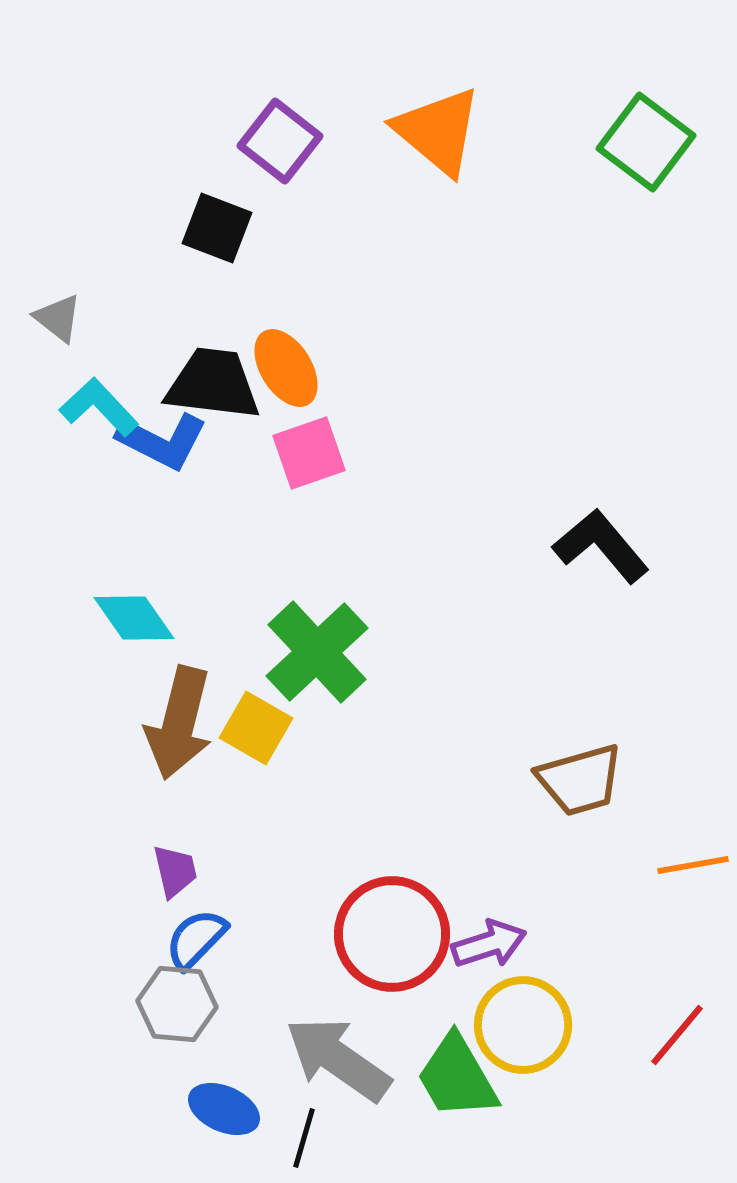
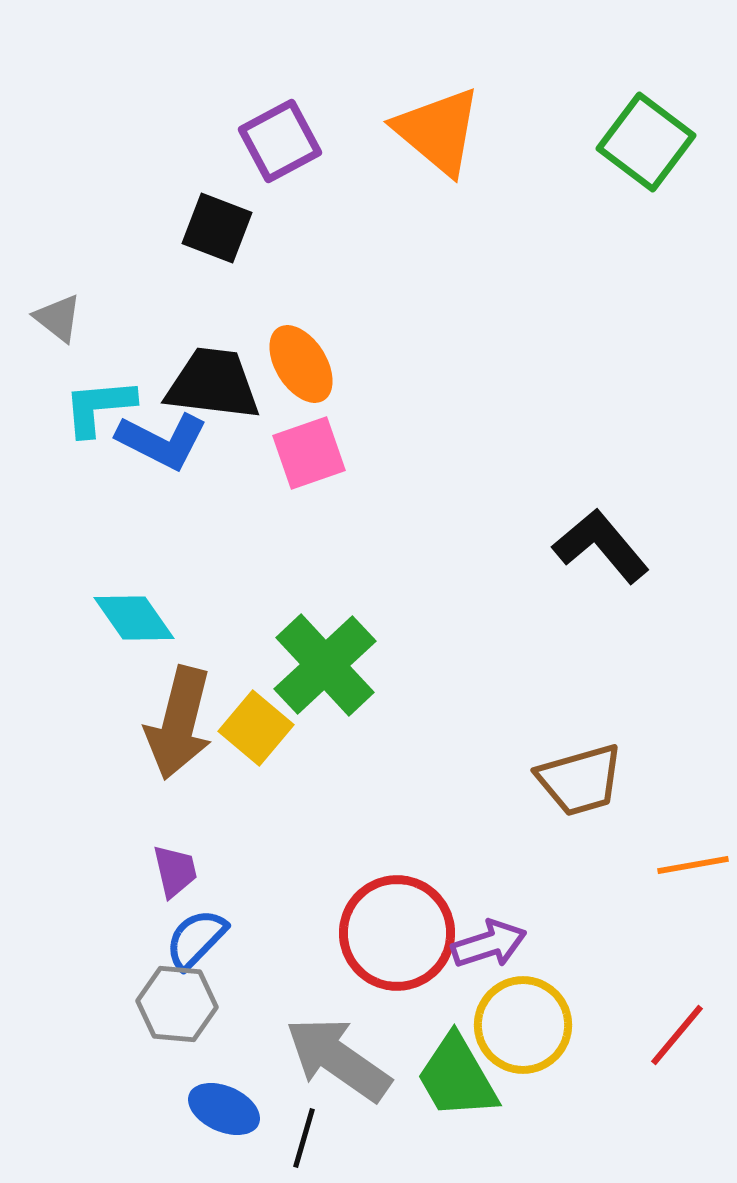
purple square: rotated 24 degrees clockwise
orange ellipse: moved 15 px right, 4 px up
cyan L-shape: rotated 52 degrees counterclockwise
green cross: moved 8 px right, 13 px down
yellow square: rotated 10 degrees clockwise
red circle: moved 5 px right, 1 px up
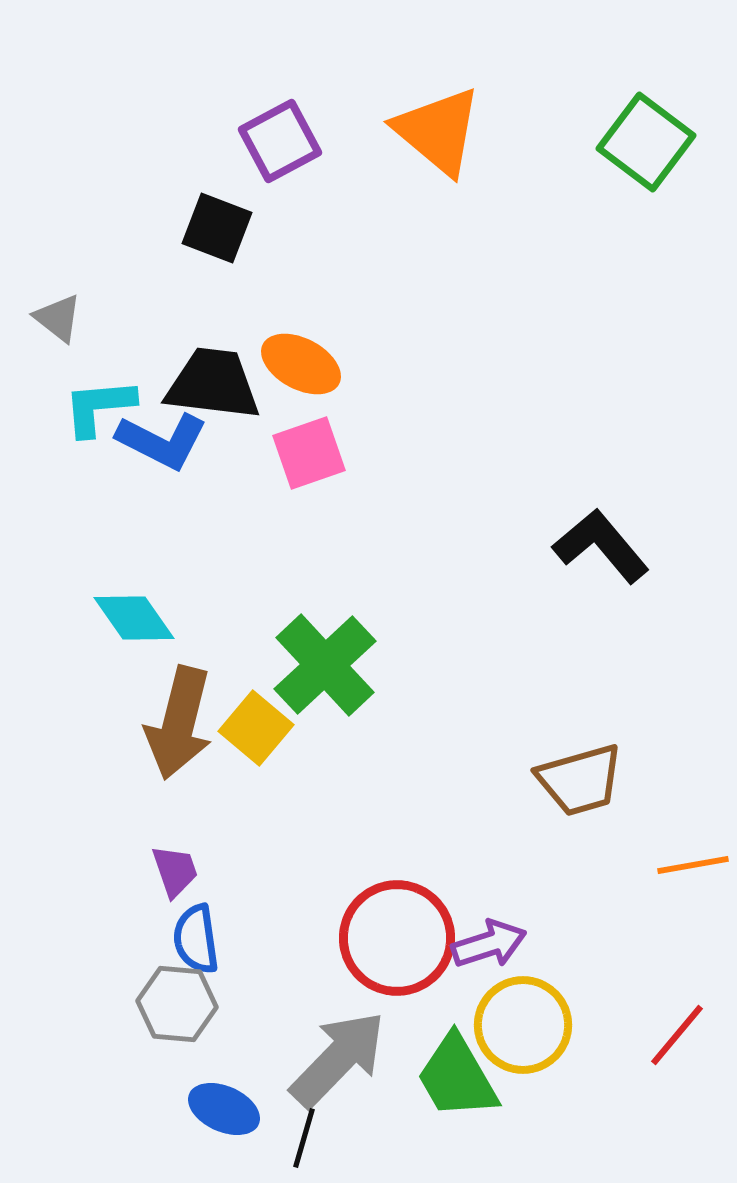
orange ellipse: rotated 30 degrees counterclockwise
purple trapezoid: rotated 6 degrees counterclockwise
red circle: moved 5 px down
blue semicircle: rotated 52 degrees counterclockwise
gray arrow: rotated 99 degrees clockwise
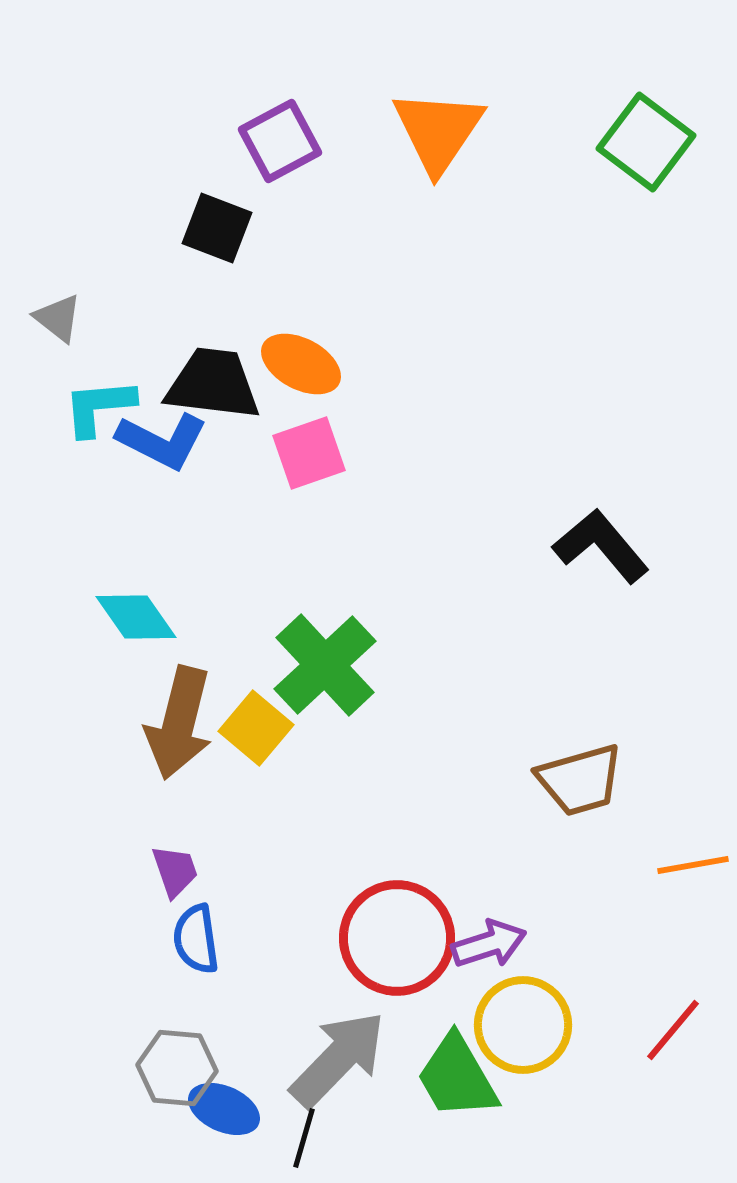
orange triangle: rotated 24 degrees clockwise
cyan diamond: moved 2 px right, 1 px up
gray hexagon: moved 64 px down
red line: moved 4 px left, 5 px up
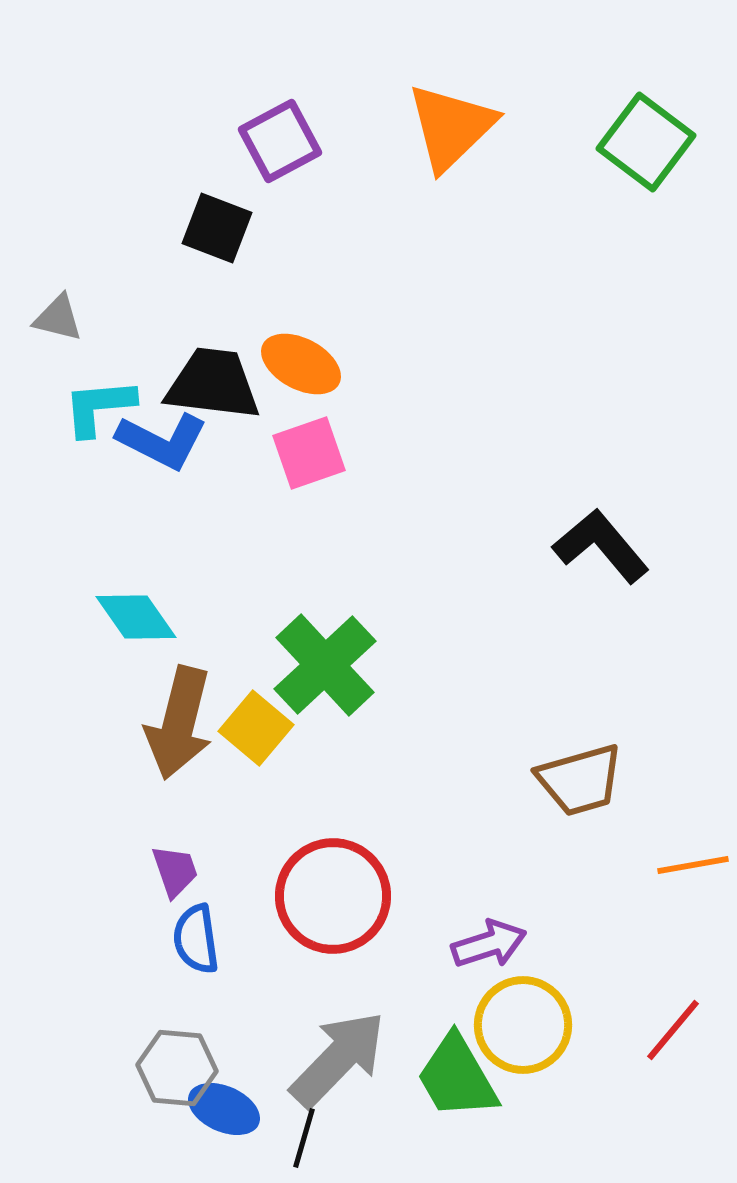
orange triangle: moved 13 px right, 4 px up; rotated 12 degrees clockwise
gray triangle: rotated 24 degrees counterclockwise
red circle: moved 64 px left, 42 px up
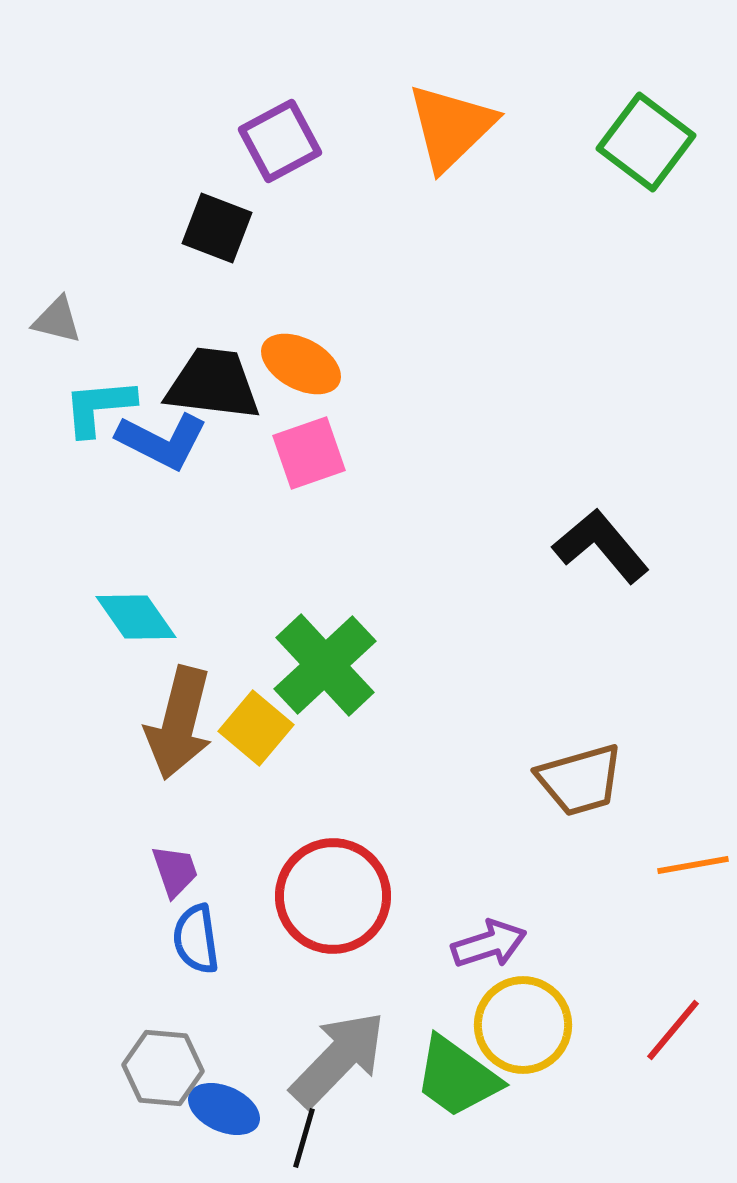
gray triangle: moved 1 px left, 2 px down
gray hexagon: moved 14 px left
green trapezoid: rotated 24 degrees counterclockwise
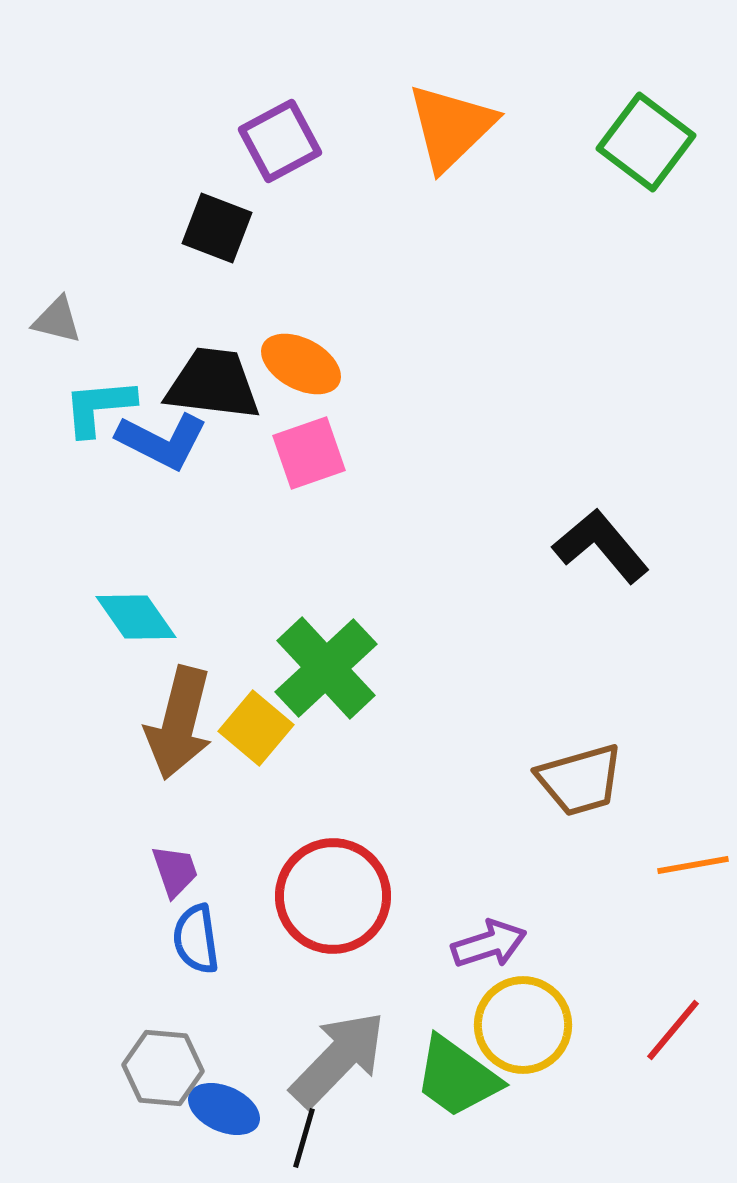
green cross: moved 1 px right, 3 px down
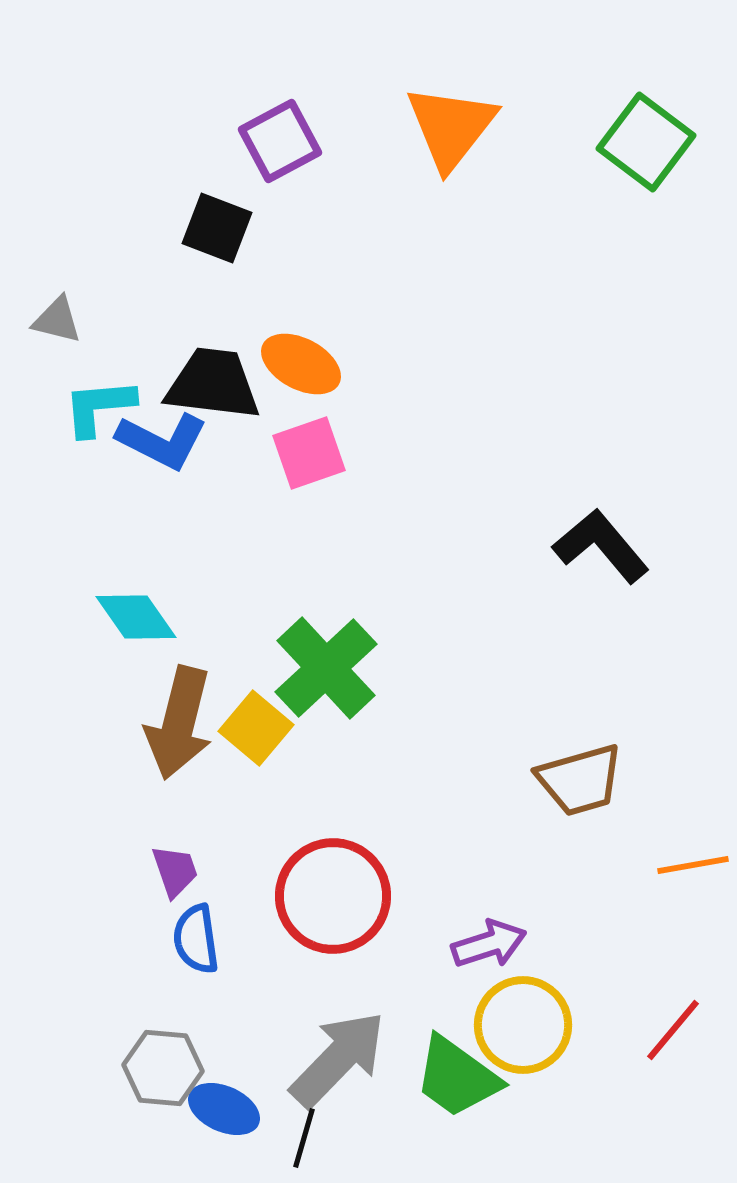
orange triangle: rotated 8 degrees counterclockwise
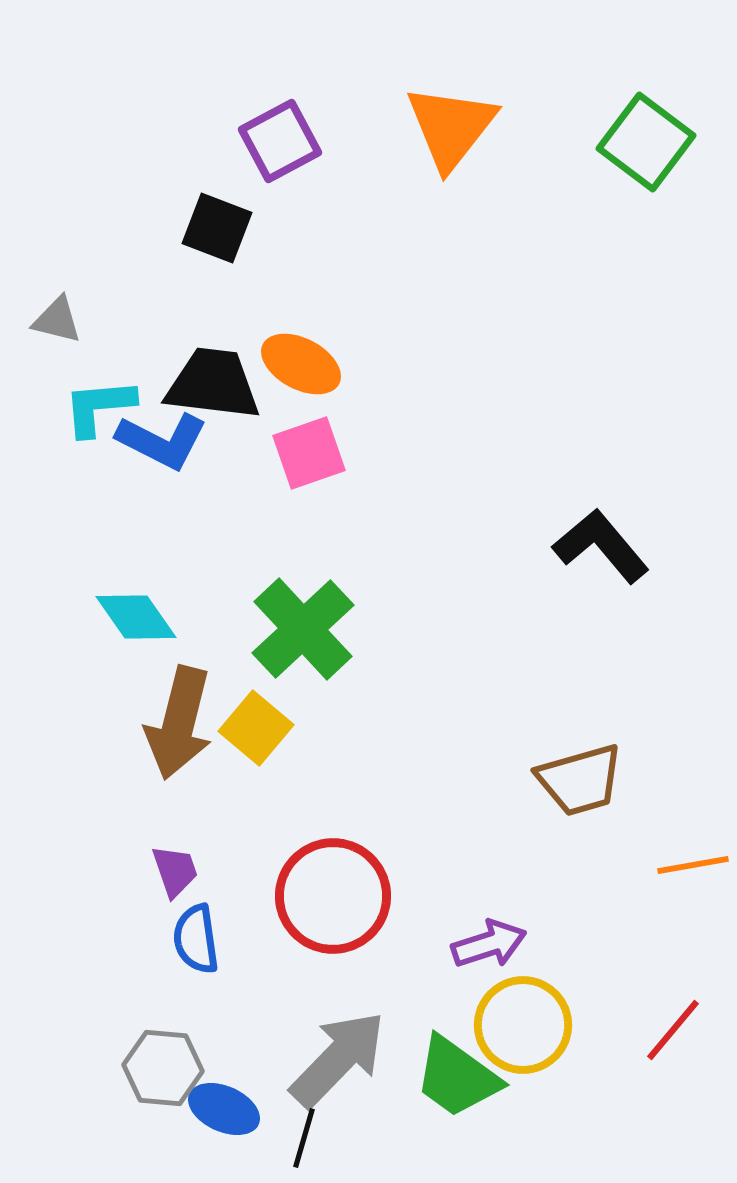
green cross: moved 23 px left, 39 px up
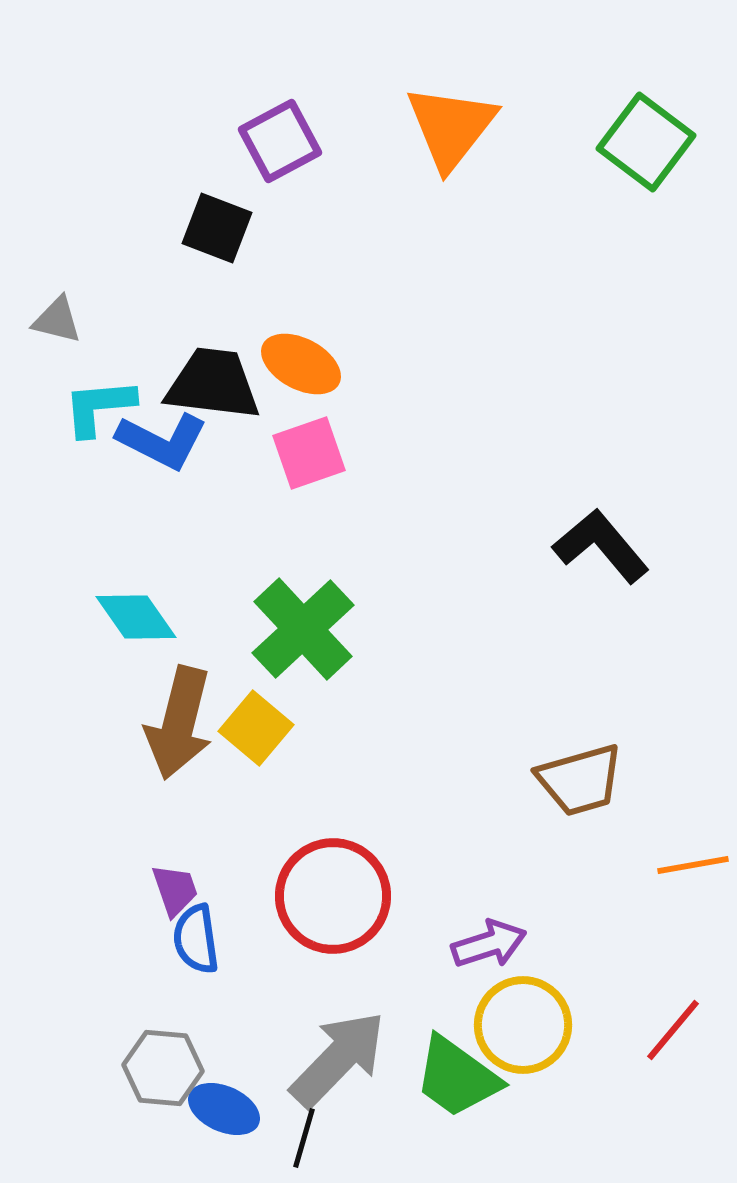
purple trapezoid: moved 19 px down
